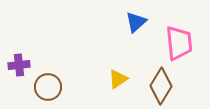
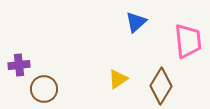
pink trapezoid: moved 9 px right, 2 px up
brown circle: moved 4 px left, 2 px down
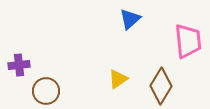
blue triangle: moved 6 px left, 3 px up
brown circle: moved 2 px right, 2 px down
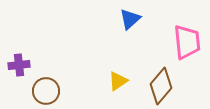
pink trapezoid: moved 1 px left, 1 px down
yellow triangle: moved 2 px down
brown diamond: rotated 9 degrees clockwise
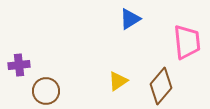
blue triangle: rotated 10 degrees clockwise
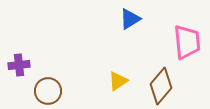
brown circle: moved 2 px right
